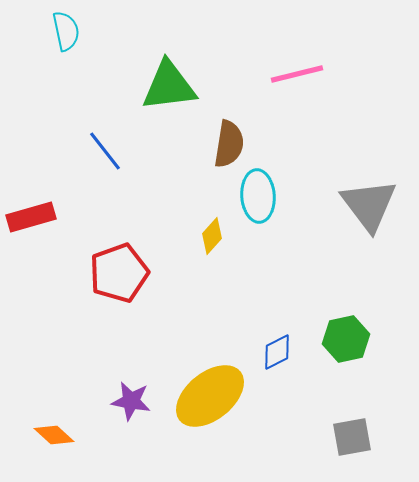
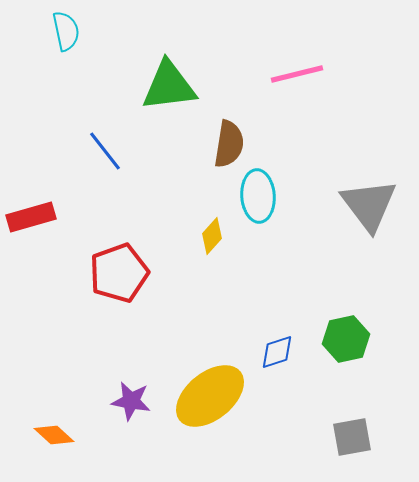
blue diamond: rotated 9 degrees clockwise
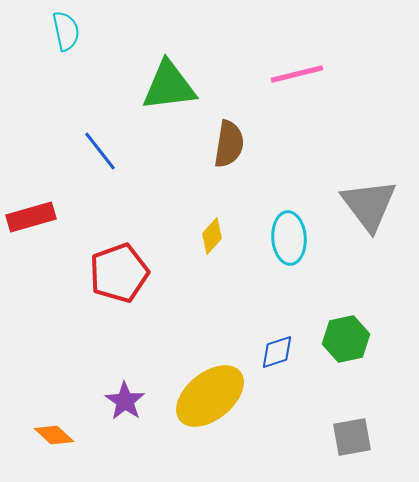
blue line: moved 5 px left
cyan ellipse: moved 31 px right, 42 px down
purple star: moved 6 px left; rotated 24 degrees clockwise
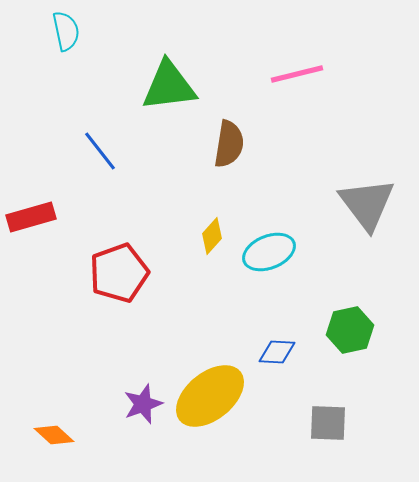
gray triangle: moved 2 px left, 1 px up
cyan ellipse: moved 20 px left, 14 px down; rotated 72 degrees clockwise
green hexagon: moved 4 px right, 9 px up
blue diamond: rotated 21 degrees clockwise
purple star: moved 18 px right, 3 px down; rotated 18 degrees clockwise
gray square: moved 24 px left, 14 px up; rotated 12 degrees clockwise
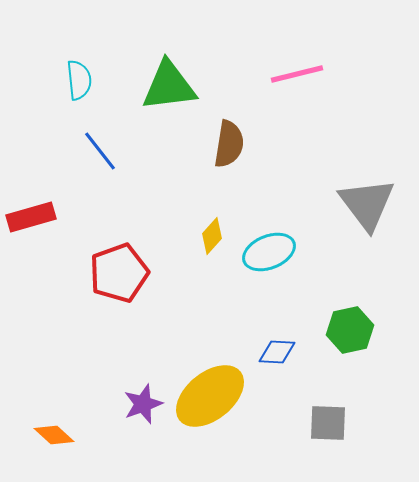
cyan semicircle: moved 13 px right, 49 px down; rotated 6 degrees clockwise
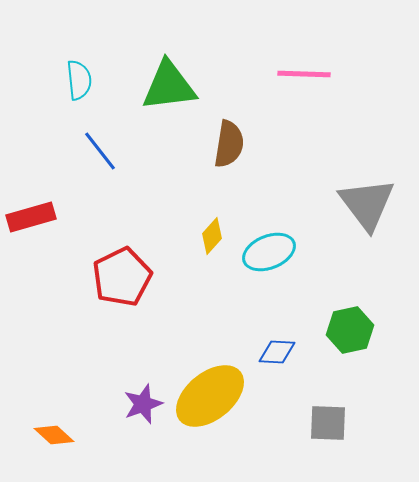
pink line: moved 7 px right; rotated 16 degrees clockwise
red pentagon: moved 3 px right, 4 px down; rotated 6 degrees counterclockwise
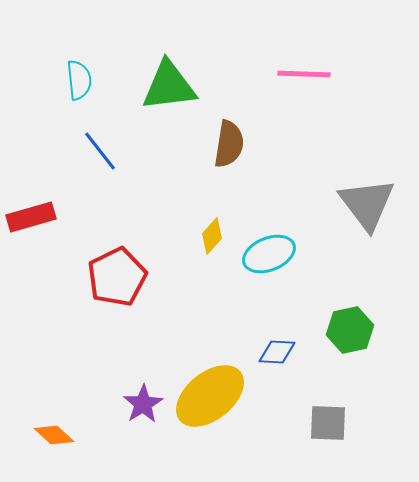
cyan ellipse: moved 2 px down
red pentagon: moved 5 px left
purple star: rotated 12 degrees counterclockwise
